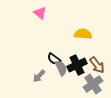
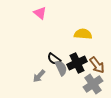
black cross: moved 2 px up
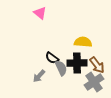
yellow semicircle: moved 8 px down
black semicircle: moved 2 px left, 1 px up
black cross: rotated 24 degrees clockwise
gray cross: moved 1 px right, 2 px up
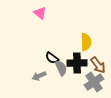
yellow semicircle: moved 3 px right; rotated 84 degrees clockwise
brown arrow: moved 1 px right
gray arrow: rotated 24 degrees clockwise
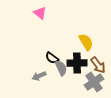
yellow semicircle: rotated 30 degrees counterclockwise
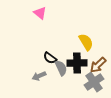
black semicircle: moved 2 px left
brown arrow: rotated 84 degrees clockwise
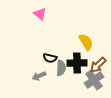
pink triangle: moved 1 px down
black semicircle: rotated 24 degrees counterclockwise
gray semicircle: rotated 28 degrees clockwise
gray cross: moved 2 px up
